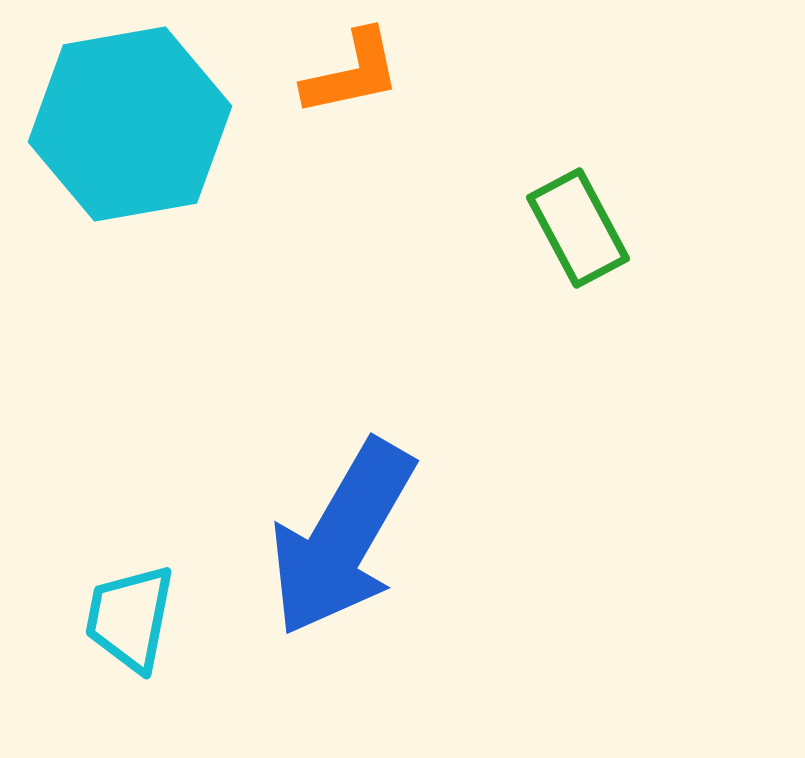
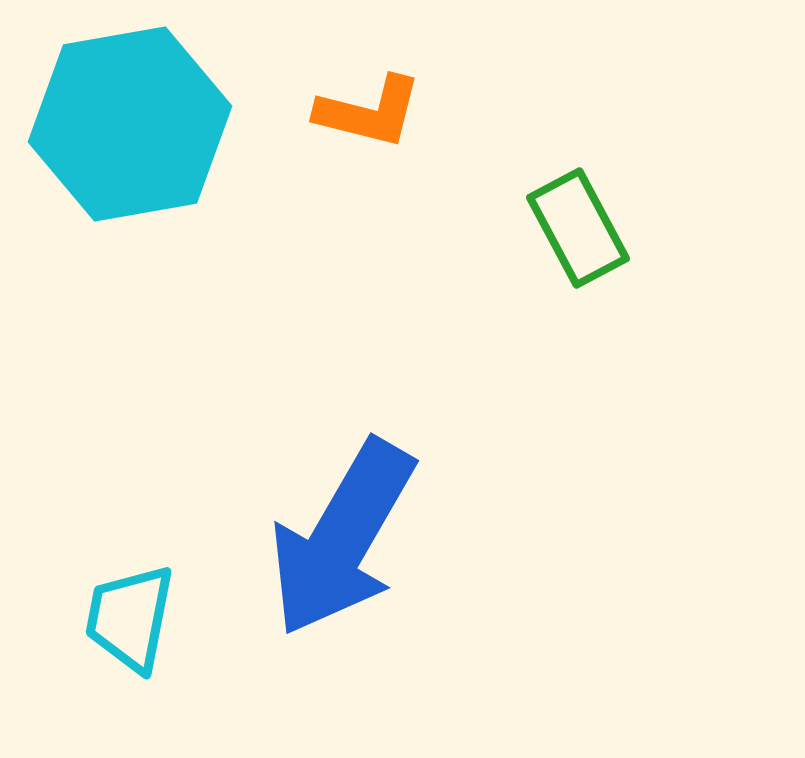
orange L-shape: moved 17 px right, 39 px down; rotated 26 degrees clockwise
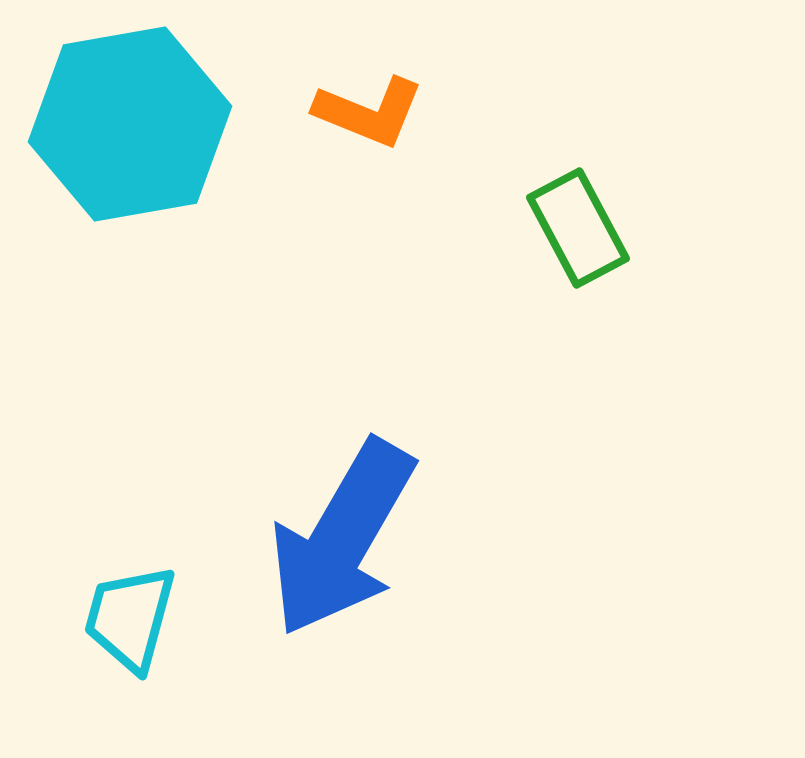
orange L-shape: rotated 8 degrees clockwise
cyan trapezoid: rotated 4 degrees clockwise
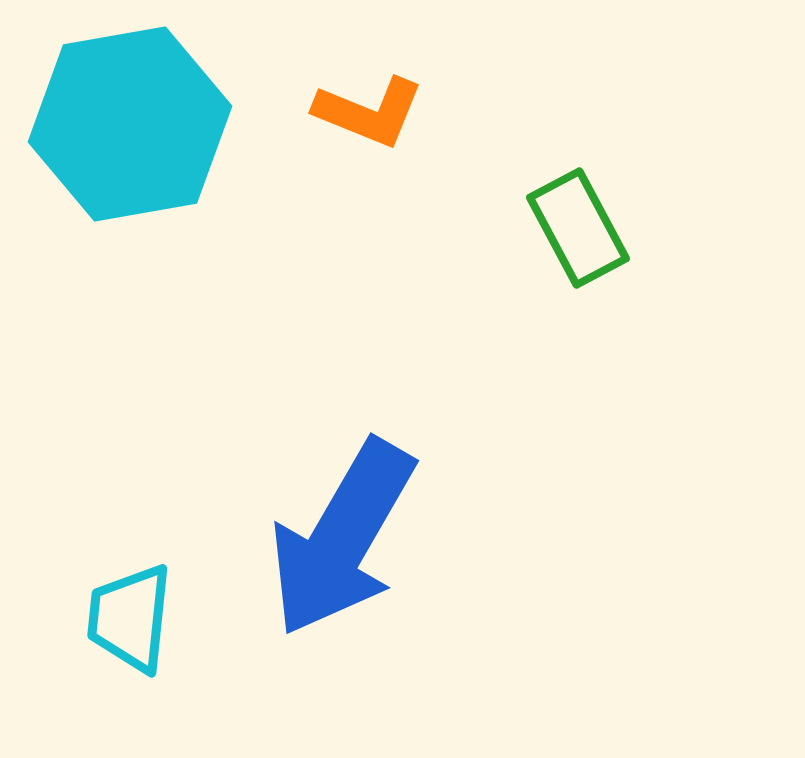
cyan trapezoid: rotated 9 degrees counterclockwise
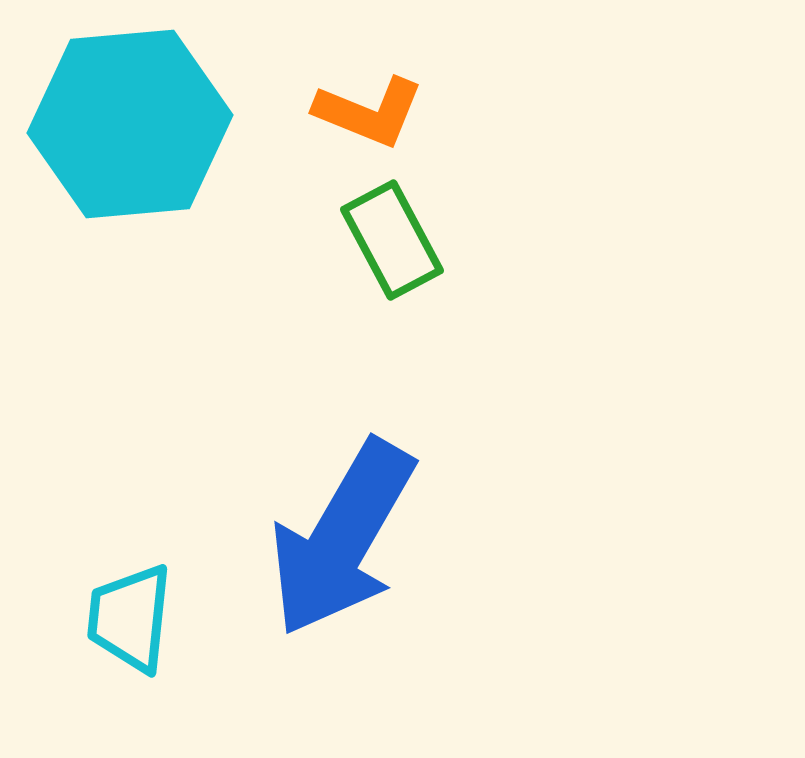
cyan hexagon: rotated 5 degrees clockwise
green rectangle: moved 186 px left, 12 px down
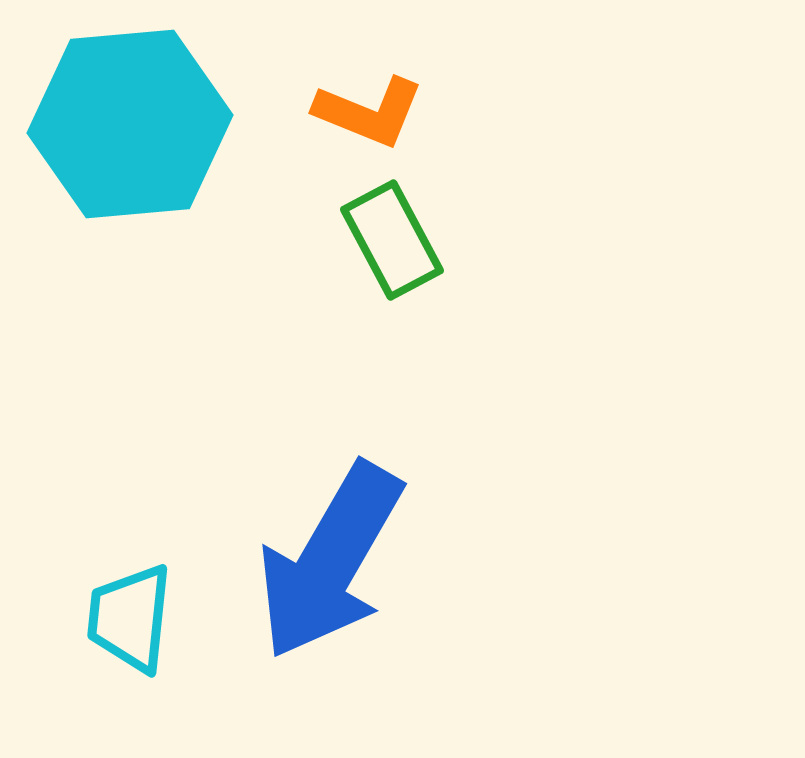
blue arrow: moved 12 px left, 23 px down
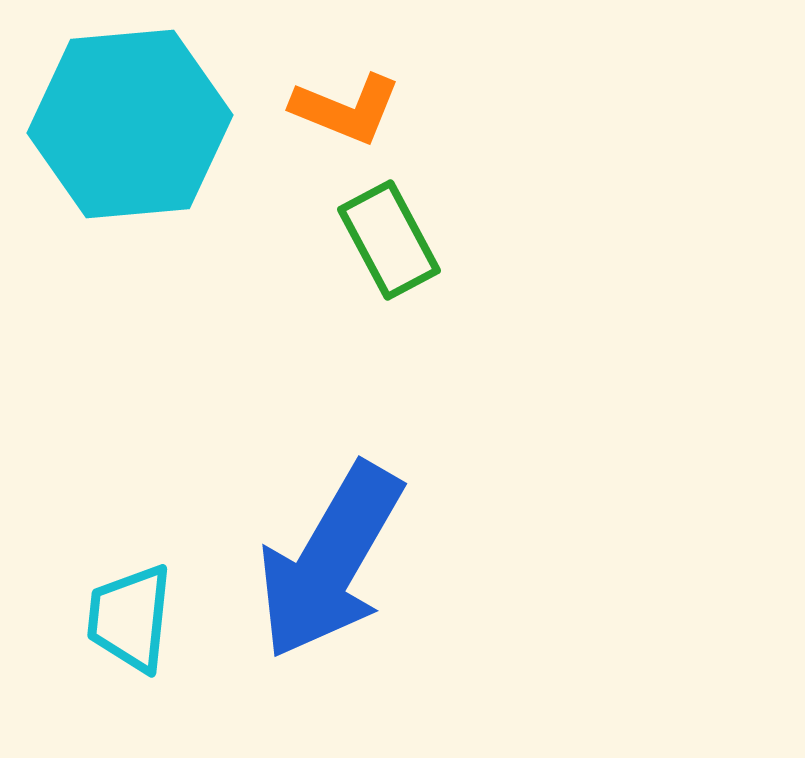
orange L-shape: moved 23 px left, 3 px up
green rectangle: moved 3 px left
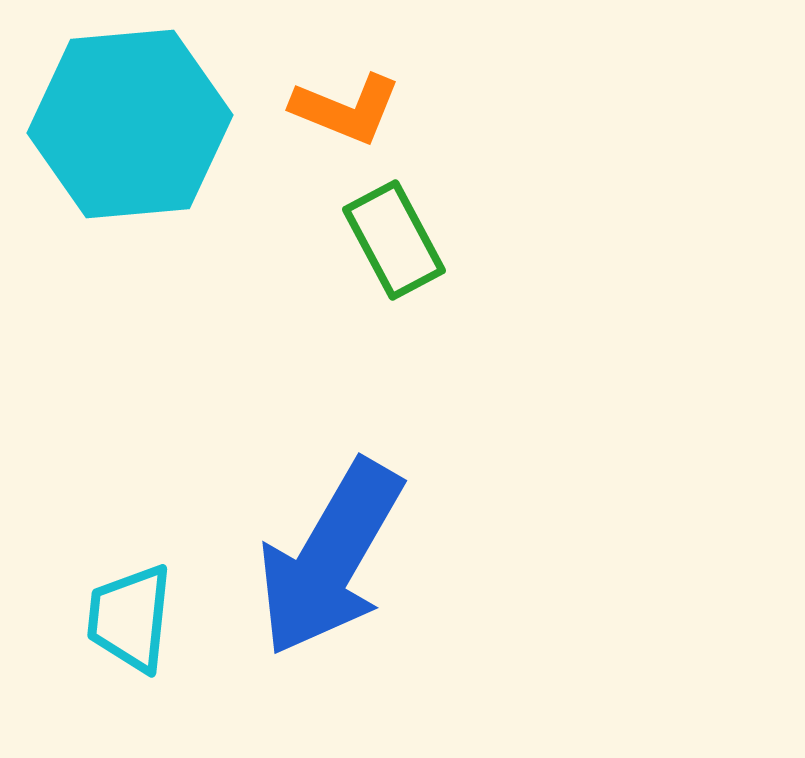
green rectangle: moved 5 px right
blue arrow: moved 3 px up
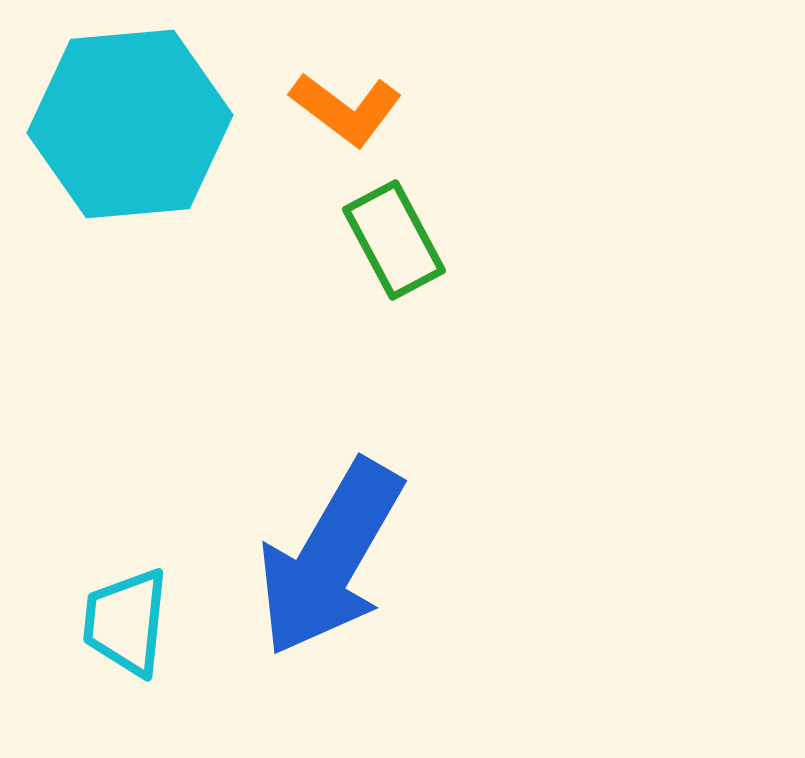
orange L-shape: rotated 15 degrees clockwise
cyan trapezoid: moved 4 px left, 4 px down
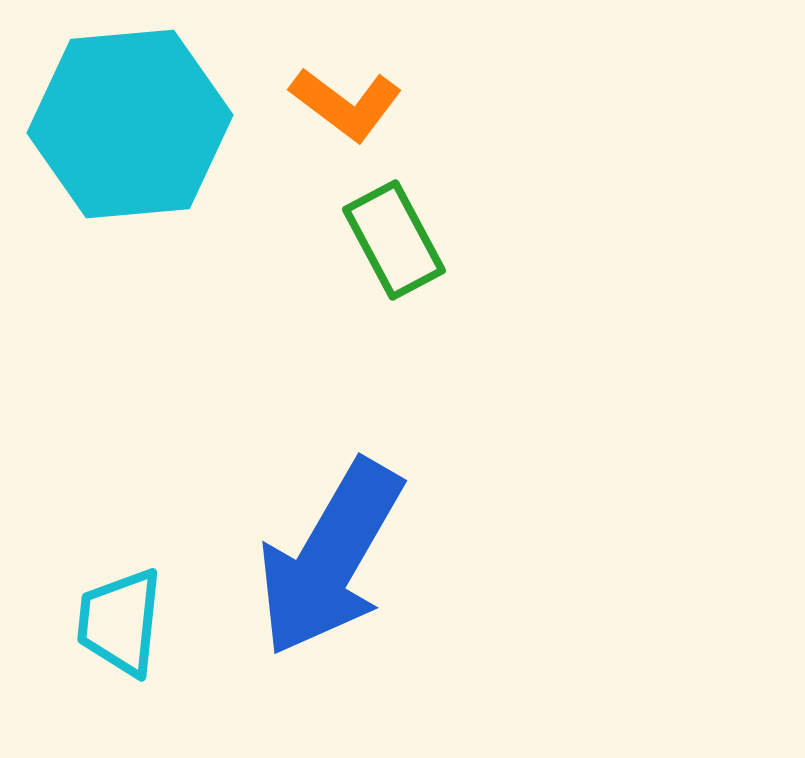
orange L-shape: moved 5 px up
cyan trapezoid: moved 6 px left
